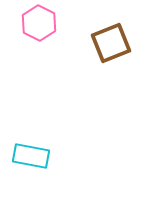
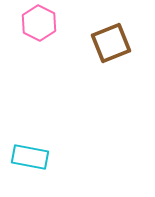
cyan rectangle: moved 1 px left, 1 px down
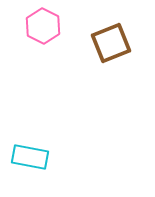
pink hexagon: moved 4 px right, 3 px down
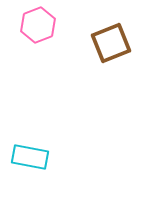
pink hexagon: moved 5 px left, 1 px up; rotated 12 degrees clockwise
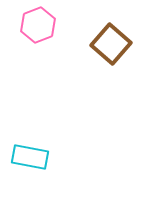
brown square: moved 1 px down; rotated 27 degrees counterclockwise
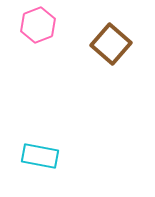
cyan rectangle: moved 10 px right, 1 px up
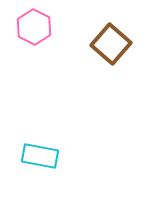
pink hexagon: moved 4 px left, 2 px down; rotated 12 degrees counterclockwise
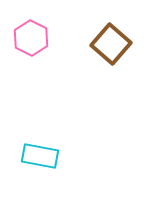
pink hexagon: moved 3 px left, 11 px down
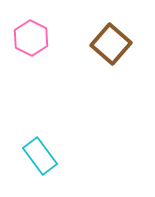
cyan rectangle: rotated 42 degrees clockwise
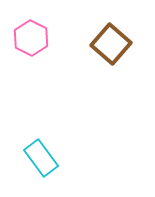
cyan rectangle: moved 1 px right, 2 px down
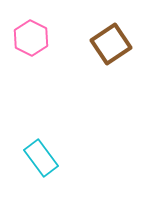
brown square: rotated 15 degrees clockwise
